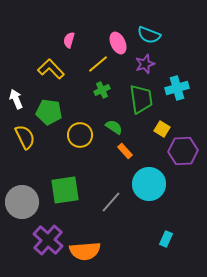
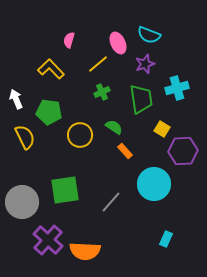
green cross: moved 2 px down
cyan circle: moved 5 px right
orange semicircle: rotated 8 degrees clockwise
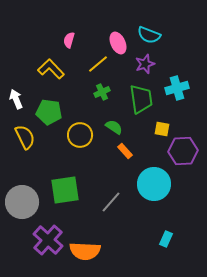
yellow square: rotated 21 degrees counterclockwise
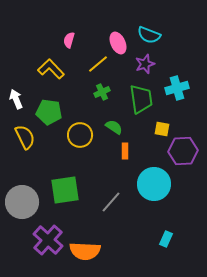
orange rectangle: rotated 42 degrees clockwise
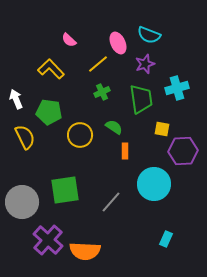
pink semicircle: rotated 63 degrees counterclockwise
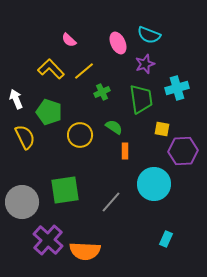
yellow line: moved 14 px left, 7 px down
green pentagon: rotated 10 degrees clockwise
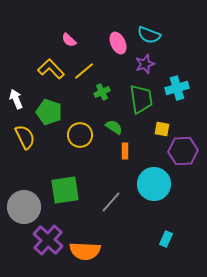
gray circle: moved 2 px right, 5 px down
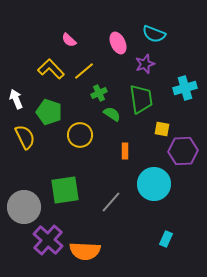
cyan semicircle: moved 5 px right, 1 px up
cyan cross: moved 8 px right
green cross: moved 3 px left, 1 px down
green semicircle: moved 2 px left, 13 px up
